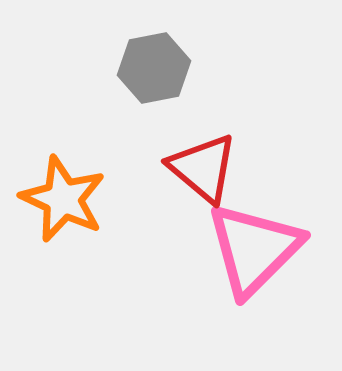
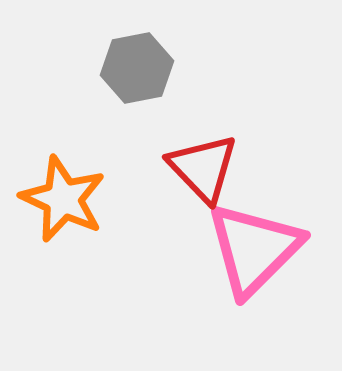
gray hexagon: moved 17 px left
red triangle: rotated 6 degrees clockwise
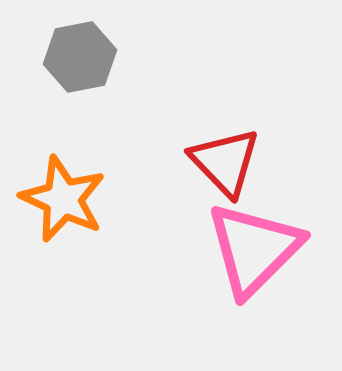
gray hexagon: moved 57 px left, 11 px up
red triangle: moved 22 px right, 6 px up
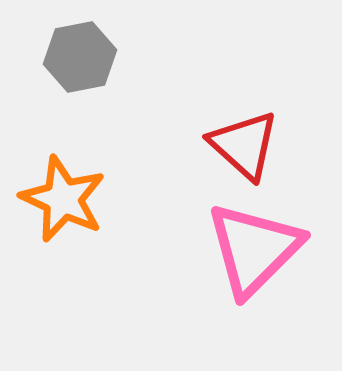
red triangle: moved 19 px right, 17 px up; rotated 4 degrees counterclockwise
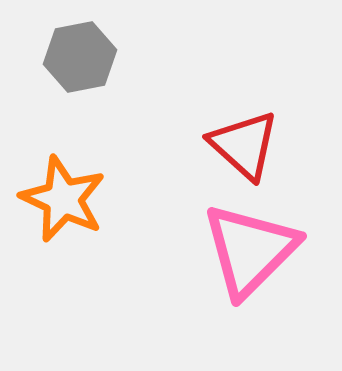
pink triangle: moved 4 px left, 1 px down
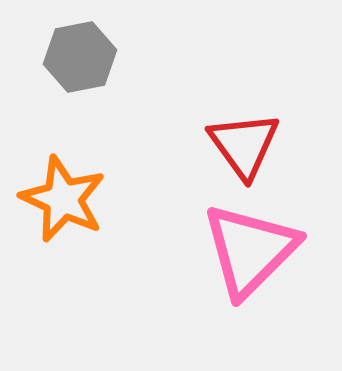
red triangle: rotated 12 degrees clockwise
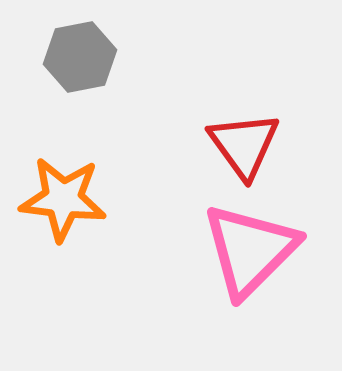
orange star: rotated 18 degrees counterclockwise
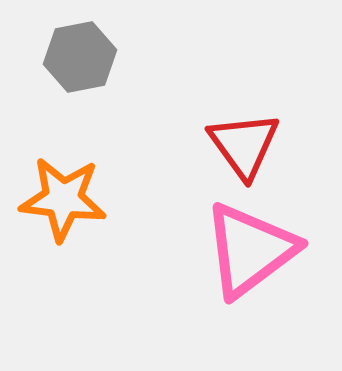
pink triangle: rotated 8 degrees clockwise
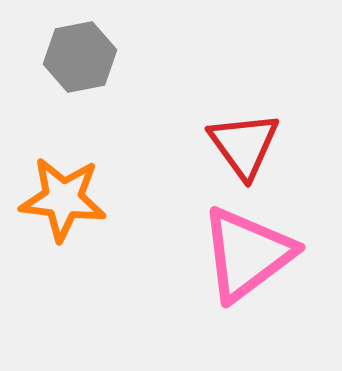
pink triangle: moved 3 px left, 4 px down
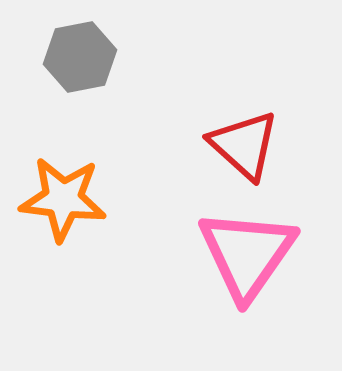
red triangle: rotated 12 degrees counterclockwise
pink triangle: rotated 18 degrees counterclockwise
